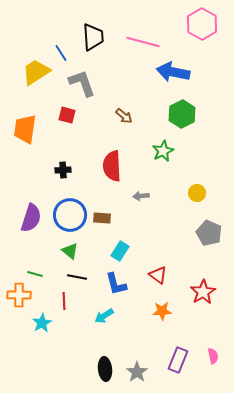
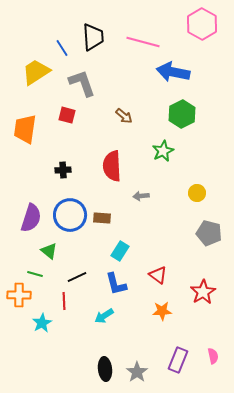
blue line: moved 1 px right, 5 px up
gray pentagon: rotated 10 degrees counterclockwise
green triangle: moved 21 px left
black line: rotated 36 degrees counterclockwise
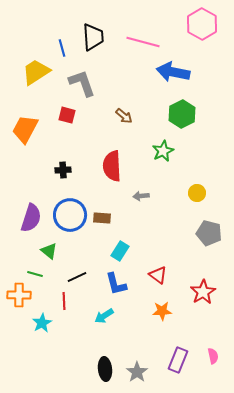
blue line: rotated 18 degrees clockwise
orange trapezoid: rotated 20 degrees clockwise
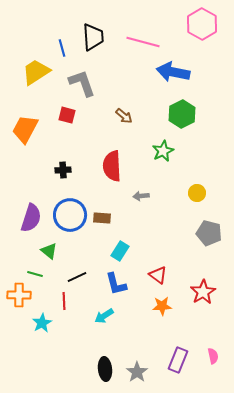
orange star: moved 5 px up
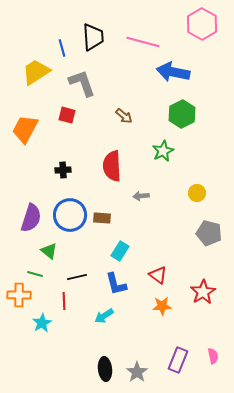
black line: rotated 12 degrees clockwise
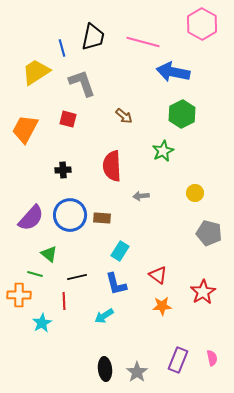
black trapezoid: rotated 16 degrees clockwise
red square: moved 1 px right, 4 px down
yellow circle: moved 2 px left
purple semicircle: rotated 24 degrees clockwise
green triangle: moved 3 px down
pink semicircle: moved 1 px left, 2 px down
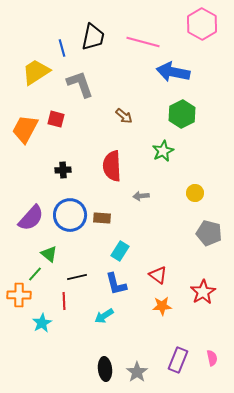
gray L-shape: moved 2 px left, 1 px down
red square: moved 12 px left
green line: rotated 63 degrees counterclockwise
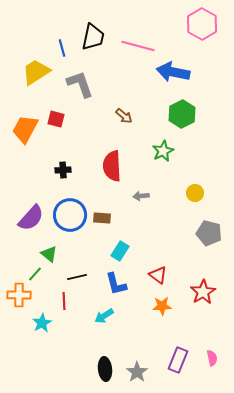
pink line: moved 5 px left, 4 px down
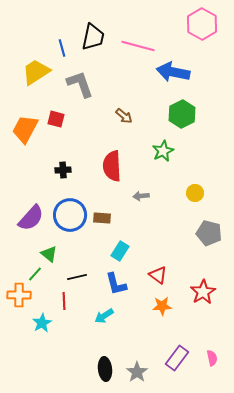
purple rectangle: moved 1 px left, 2 px up; rotated 15 degrees clockwise
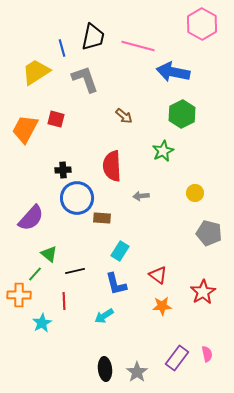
gray L-shape: moved 5 px right, 5 px up
blue circle: moved 7 px right, 17 px up
black line: moved 2 px left, 6 px up
pink semicircle: moved 5 px left, 4 px up
